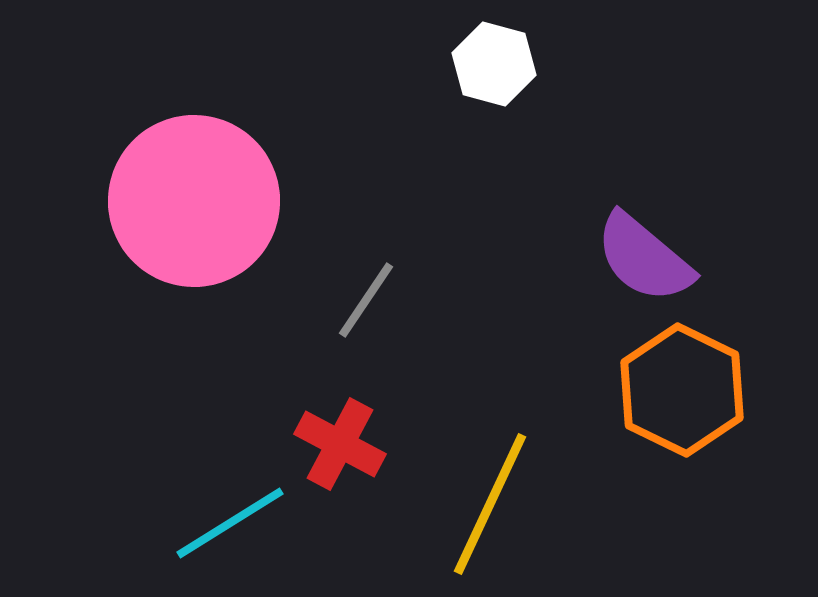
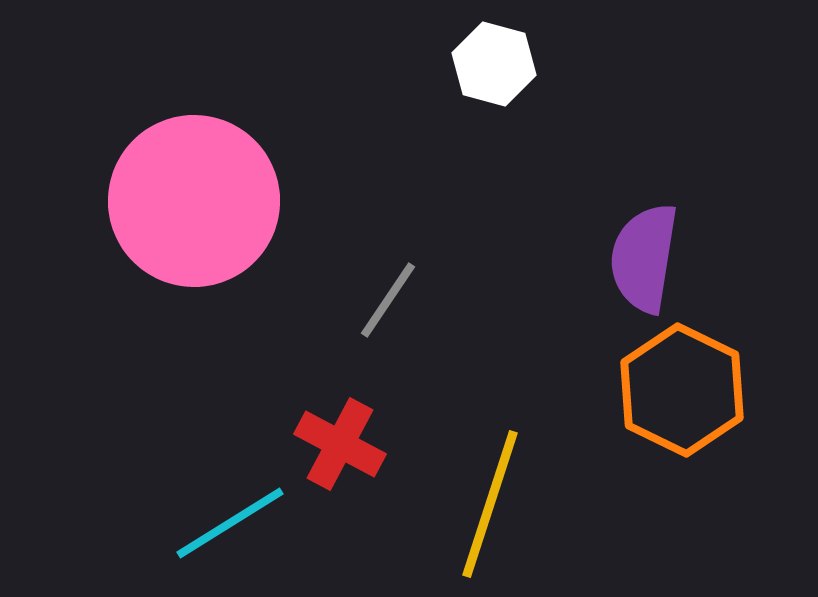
purple semicircle: rotated 59 degrees clockwise
gray line: moved 22 px right
yellow line: rotated 7 degrees counterclockwise
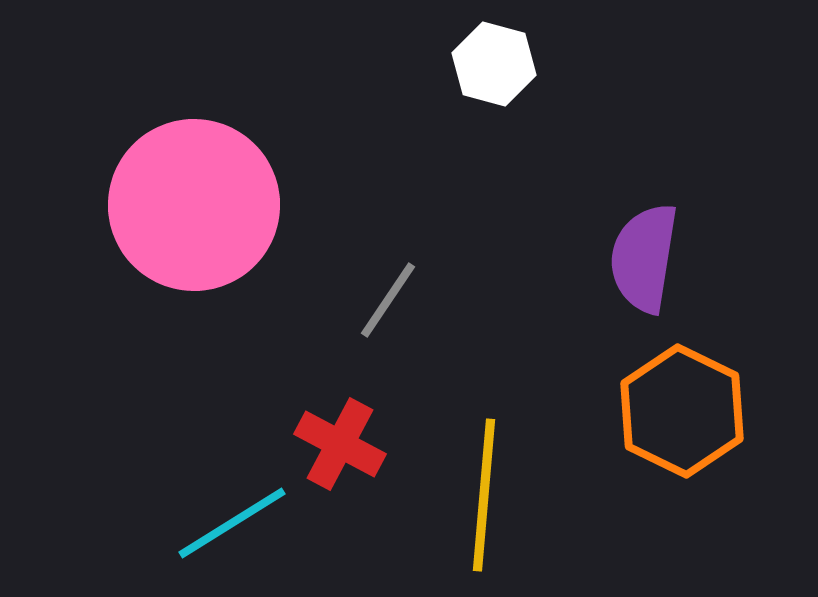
pink circle: moved 4 px down
orange hexagon: moved 21 px down
yellow line: moved 6 px left, 9 px up; rotated 13 degrees counterclockwise
cyan line: moved 2 px right
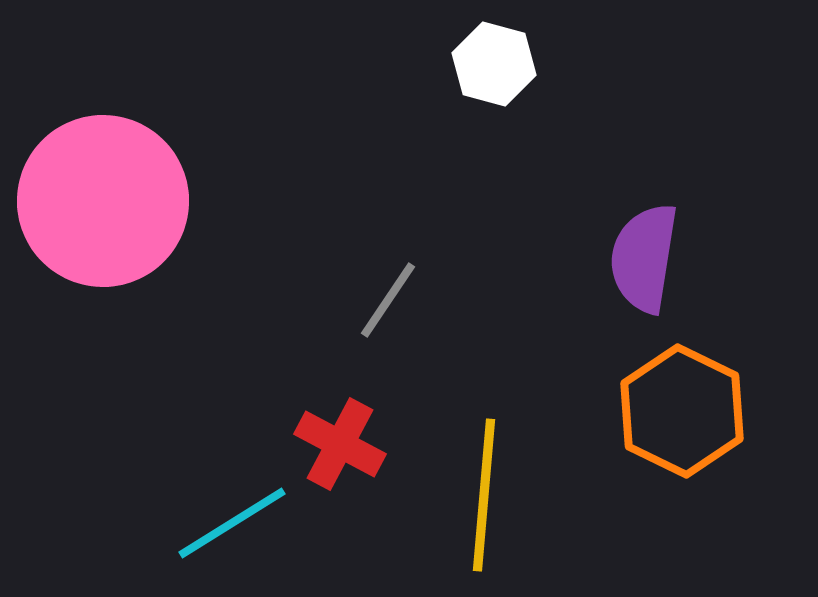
pink circle: moved 91 px left, 4 px up
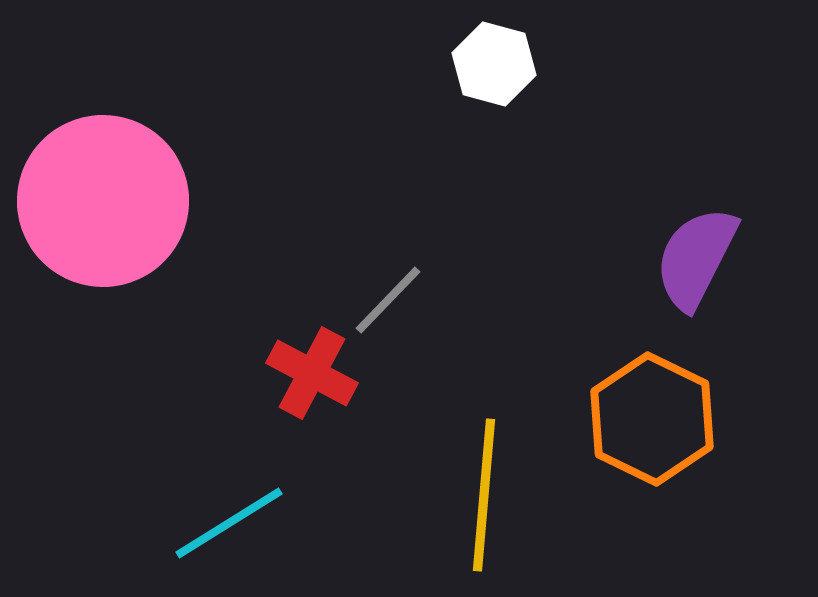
purple semicircle: moved 52 px right; rotated 18 degrees clockwise
gray line: rotated 10 degrees clockwise
orange hexagon: moved 30 px left, 8 px down
red cross: moved 28 px left, 71 px up
cyan line: moved 3 px left
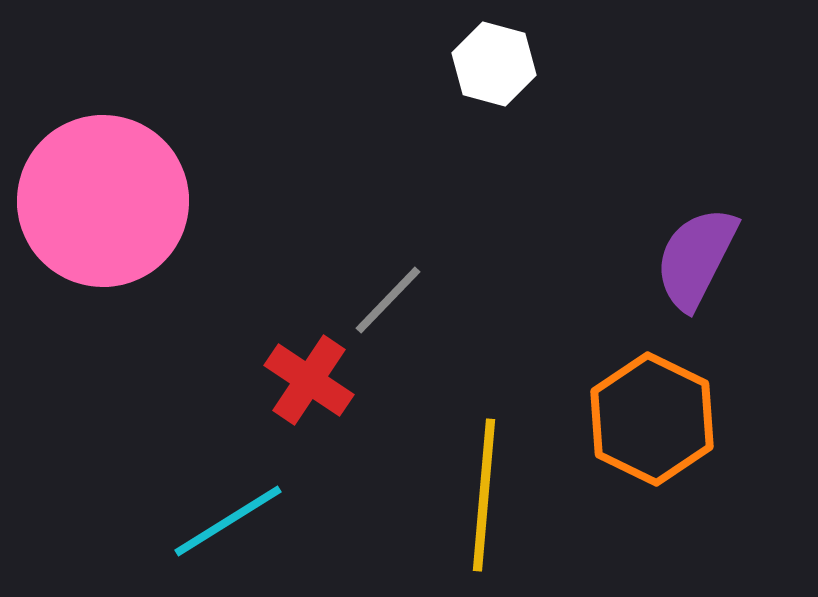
red cross: moved 3 px left, 7 px down; rotated 6 degrees clockwise
cyan line: moved 1 px left, 2 px up
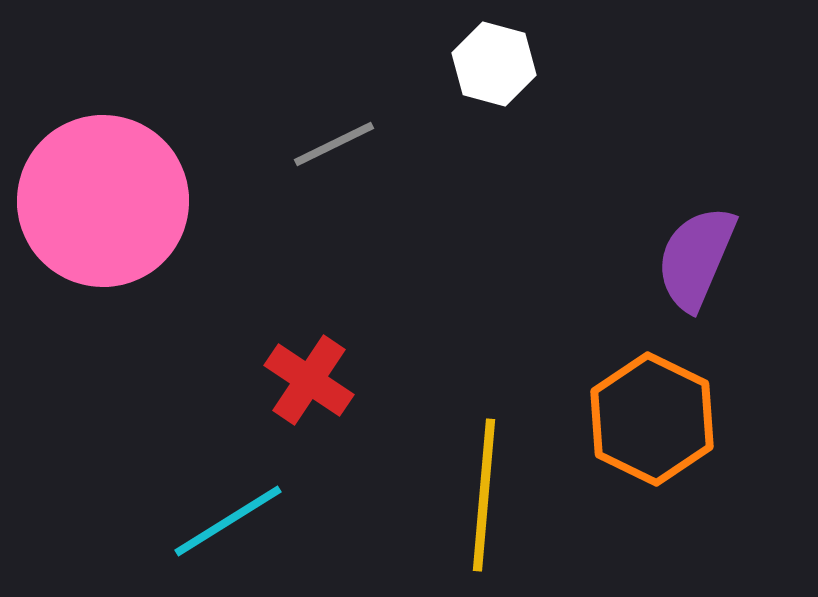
purple semicircle: rotated 4 degrees counterclockwise
gray line: moved 54 px left, 156 px up; rotated 20 degrees clockwise
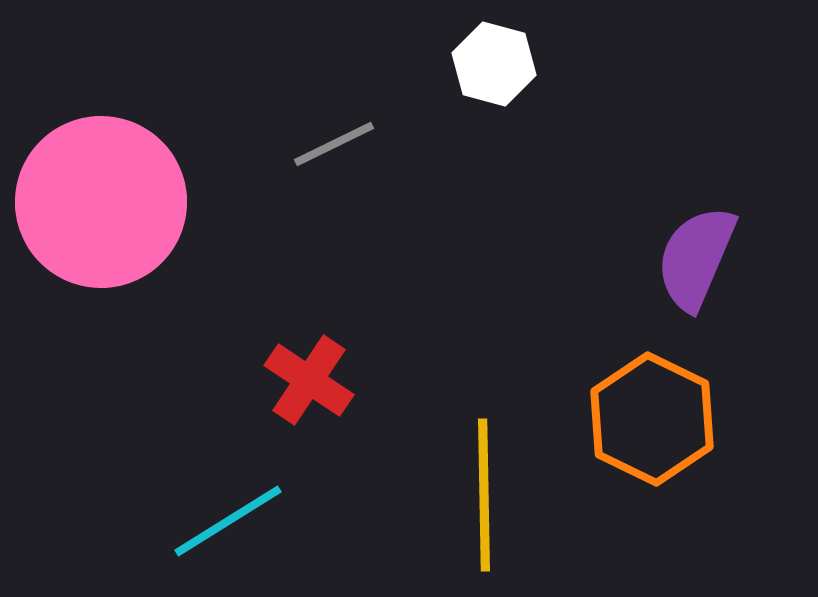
pink circle: moved 2 px left, 1 px down
yellow line: rotated 6 degrees counterclockwise
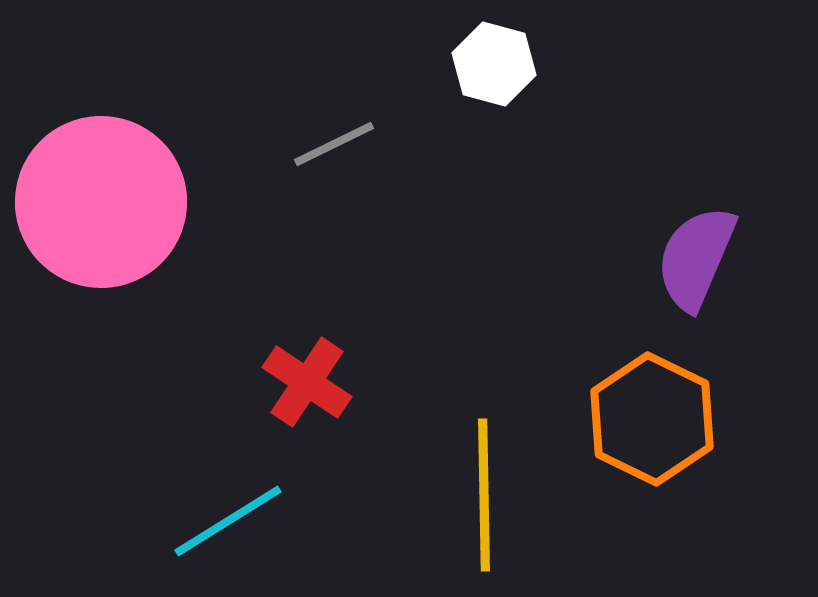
red cross: moved 2 px left, 2 px down
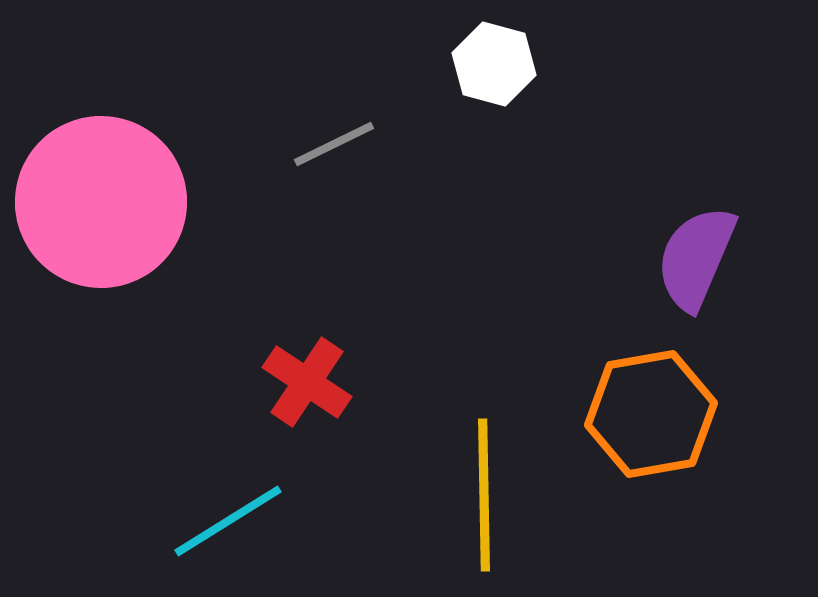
orange hexagon: moved 1 px left, 5 px up; rotated 24 degrees clockwise
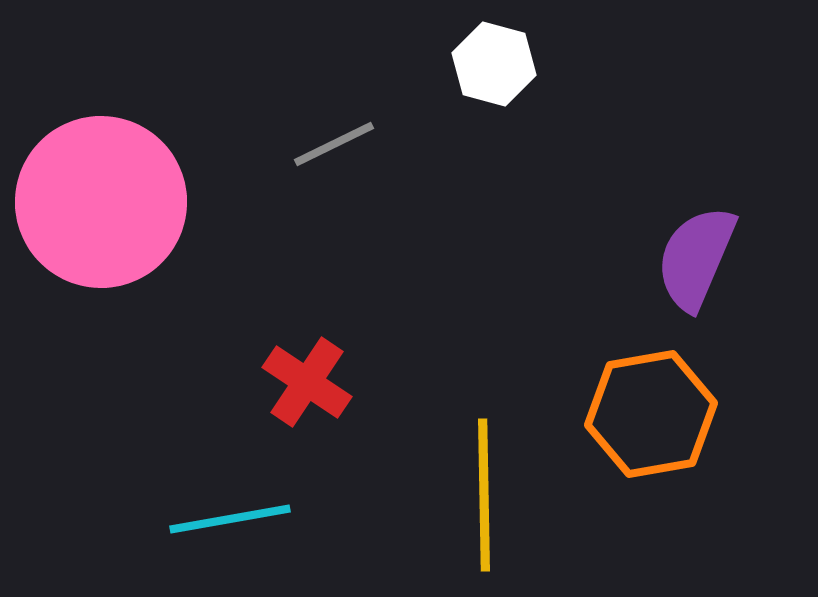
cyan line: moved 2 px right, 2 px up; rotated 22 degrees clockwise
